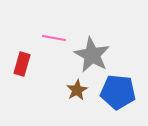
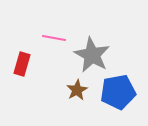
blue pentagon: rotated 16 degrees counterclockwise
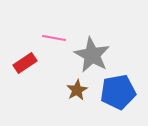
red rectangle: moved 3 px right, 1 px up; rotated 40 degrees clockwise
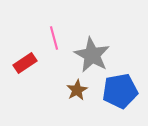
pink line: rotated 65 degrees clockwise
blue pentagon: moved 2 px right, 1 px up
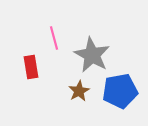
red rectangle: moved 6 px right, 4 px down; rotated 65 degrees counterclockwise
brown star: moved 2 px right, 1 px down
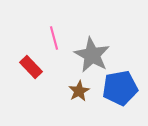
red rectangle: rotated 35 degrees counterclockwise
blue pentagon: moved 3 px up
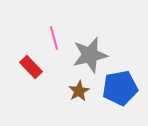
gray star: moved 2 px left; rotated 30 degrees clockwise
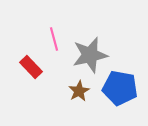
pink line: moved 1 px down
blue pentagon: rotated 20 degrees clockwise
